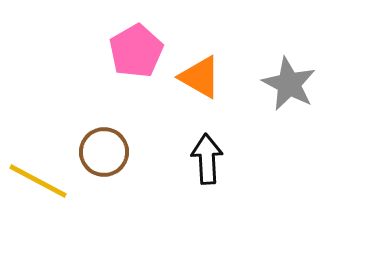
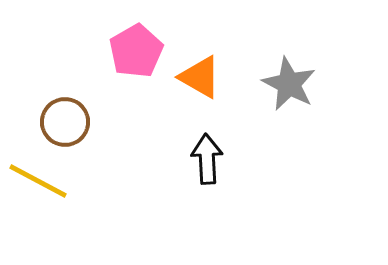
brown circle: moved 39 px left, 30 px up
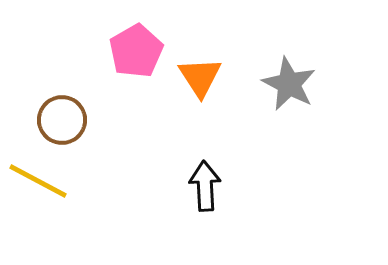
orange triangle: rotated 27 degrees clockwise
brown circle: moved 3 px left, 2 px up
black arrow: moved 2 px left, 27 px down
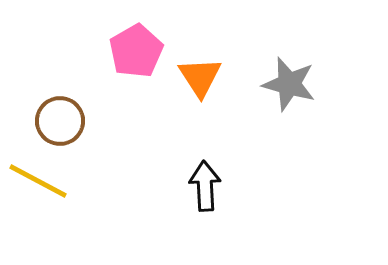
gray star: rotated 12 degrees counterclockwise
brown circle: moved 2 px left, 1 px down
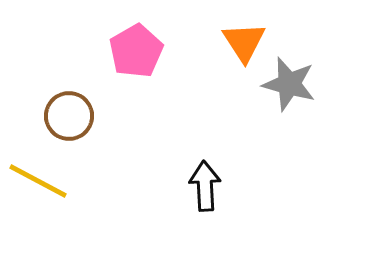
orange triangle: moved 44 px right, 35 px up
brown circle: moved 9 px right, 5 px up
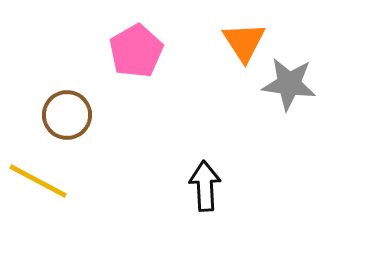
gray star: rotated 8 degrees counterclockwise
brown circle: moved 2 px left, 1 px up
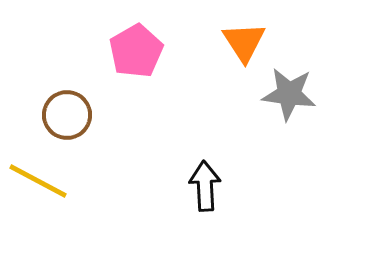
gray star: moved 10 px down
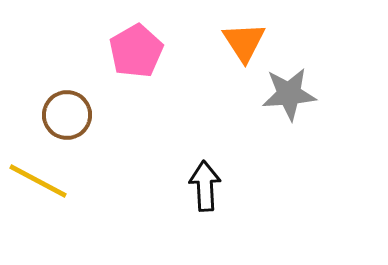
gray star: rotated 12 degrees counterclockwise
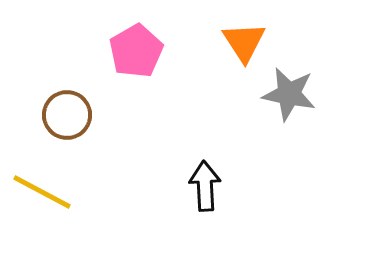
gray star: rotated 16 degrees clockwise
yellow line: moved 4 px right, 11 px down
